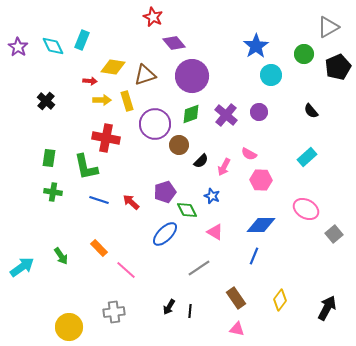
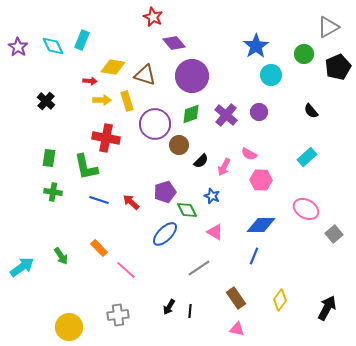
brown triangle at (145, 75): rotated 35 degrees clockwise
gray cross at (114, 312): moved 4 px right, 3 px down
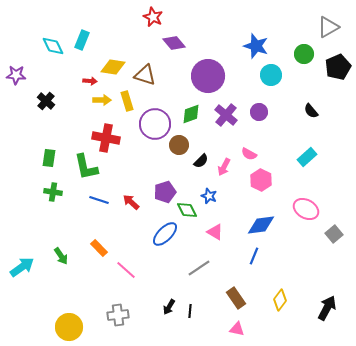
blue star at (256, 46): rotated 20 degrees counterclockwise
purple star at (18, 47): moved 2 px left, 28 px down; rotated 30 degrees counterclockwise
purple circle at (192, 76): moved 16 px right
pink hexagon at (261, 180): rotated 25 degrees clockwise
blue star at (212, 196): moved 3 px left
blue diamond at (261, 225): rotated 8 degrees counterclockwise
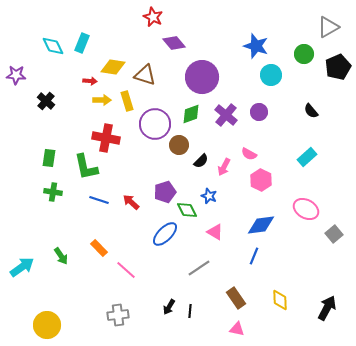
cyan rectangle at (82, 40): moved 3 px down
purple circle at (208, 76): moved 6 px left, 1 px down
yellow diamond at (280, 300): rotated 40 degrees counterclockwise
yellow circle at (69, 327): moved 22 px left, 2 px up
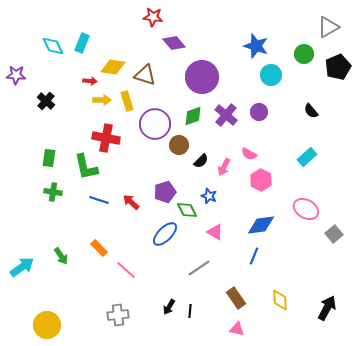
red star at (153, 17): rotated 18 degrees counterclockwise
green diamond at (191, 114): moved 2 px right, 2 px down
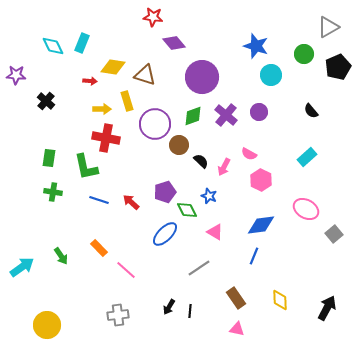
yellow arrow at (102, 100): moved 9 px down
black semicircle at (201, 161): rotated 91 degrees counterclockwise
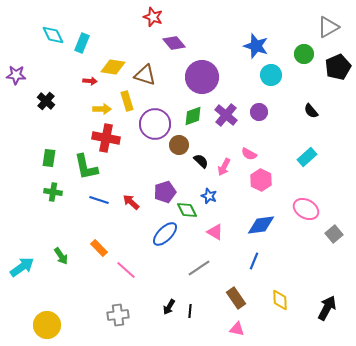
red star at (153, 17): rotated 12 degrees clockwise
cyan diamond at (53, 46): moved 11 px up
blue line at (254, 256): moved 5 px down
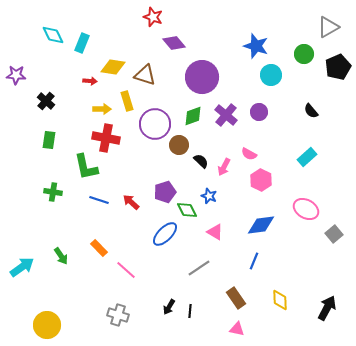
green rectangle at (49, 158): moved 18 px up
gray cross at (118, 315): rotated 25 degrees clockwise
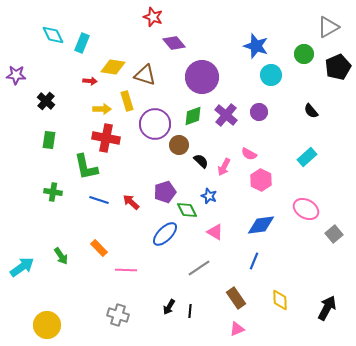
pink line at (126, 270): rotated 40 degrees counterclockwise
pink triangle at (237, 329): rotated 35 degrees counterclockwise
